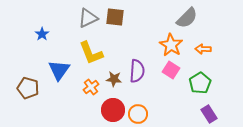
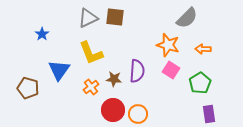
orange star: moved 3 px left; rotated 15 degrees counterclockwise
purple rectangle: rotated 24 degrees clockwise
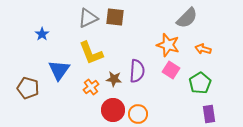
orange arrow: rotated 14 degrees clockwise
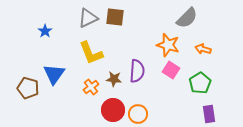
blue star: moved 3 px right, 3 px up
blue triangle: moved 5 px left, 4 px down
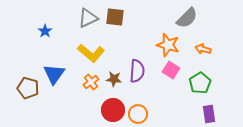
yellow L-shape: rotated 28 degrees counterclockwise
orange cross: moved 5 px up
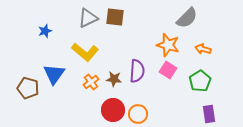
blue star: rotated 16 degrees clockwise
yellow L-shape: moved 6 px left, 1 px up
pink square: moved 3 px left
green pentagon: moved 2 px up
